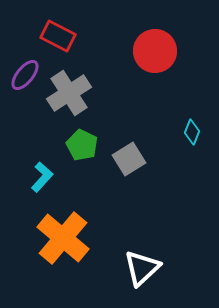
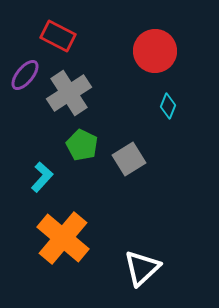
cyan diamond: moved 24 px left, 26 px up
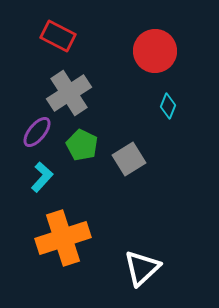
purple ellipse: moved 12 px right, 57 px down
orange cross: rotated 32 degrees clockwise
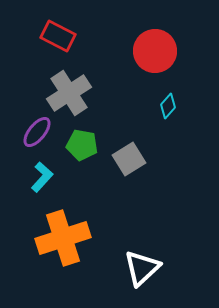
cyan diamond: rotated 20 degrees clockwise
green pentagon: rotated 16 degrees counterclockwise
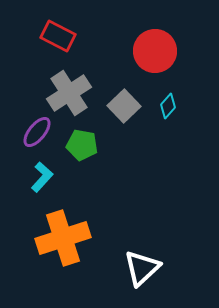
gray square: moved 5 px left, 53 px up; rotated 12 degrees counterclockwise
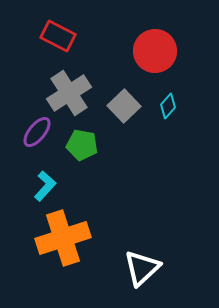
cyan L-shape: moved 3 px right, 9 px down
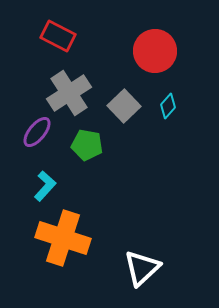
green pentagon: moved 5 px right
orange cross: rotated 36 degrees clockwise
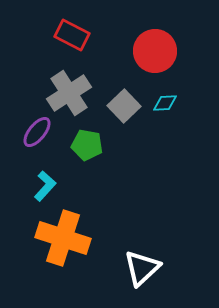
red rectangle: moved 14 px right, 1 px up
cyan diamond: moved 3 px left, 3 px up; rotated 45 degrees clockwise
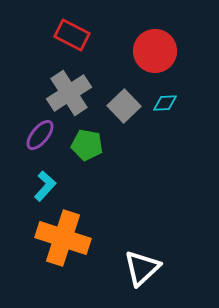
purple ellipse: moved 3 px right, 3 px down
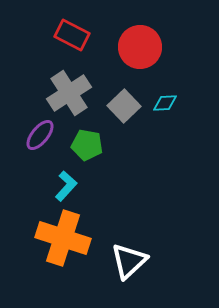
red circle: moved 15 px left, 4 px up
cyan L-shape: moved 21 px right
white triangle: moved 13 px left, 7 px up
